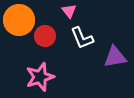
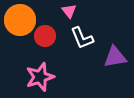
orange circle: moved 1 px right
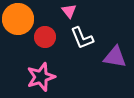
orange circle: moved 2 px left, 1 px up
red circle: moved 1 px down
purple triangle: rotated 20 degrees clockwise
pink star: moved 1 px right
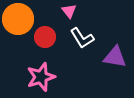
white L-shape: rotated 10 degrees counterclockwise
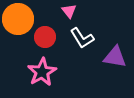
pink star: moved 1 px right, 5 px up; rotated 12 degrees counterclockwise
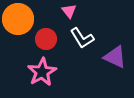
red circle: moved 1 px right, 2 px down
purple triangle: rotated 15 degrees clockwise
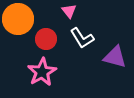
purple triangle: rotated 10 degrees counterclockwise
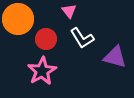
pink star: moved 1 px up
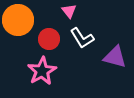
orange circle: moved 1 px down
red circle: moved 3 px right
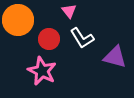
pink star: rotated 16 degrees counterclockwise
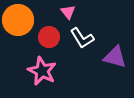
pink triangle: moved 1 px left, 1 px down
red circle: moved 2 px up
